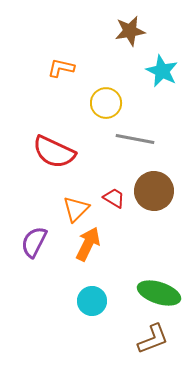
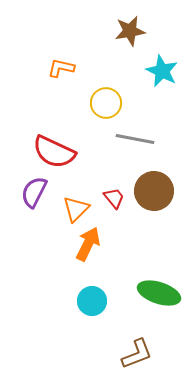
red trapezoid: rotated 20 degrees clockwise
purple semicircle: moved 50 px up
brown L-shape: moved 16 px left, 15 px down
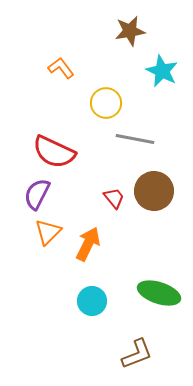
orange L-shape: rotated 40 degrees clockwise
purple semicircle: moved 3 px right, 2 px down
orange triangle: moved 28 px left, 23 px down
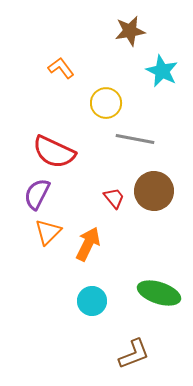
brown L-shape: moved 3 px left
